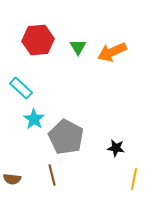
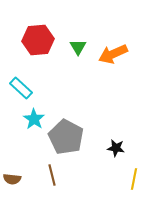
orange arrow: moved 1 px right, 2 px down
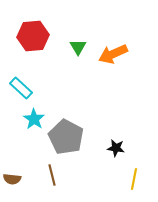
red hexagon: moved 5 px left, 4 px up
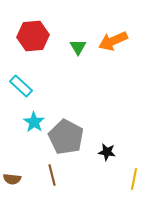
orange arrow: moved 13 px up
cyan rectangle: moved 2 px up
cyan star: moved 3 px down
black star: moved 9 px left, 4 px down
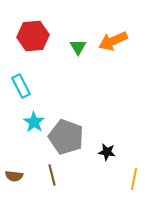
cyan rectangle: rotated 20 degrees clockwise
gray pentagon: rotated 8 degrees counterclockwise
brown semicircle: moved 2 px right, 3 px up
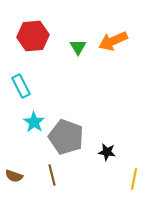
brown semicircle: rotated 12 degrees clockwise
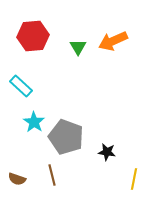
cyan rectangle: rotated 20 degrees counterclockwise
brown semicircle: moved 3 px right, 3 px down
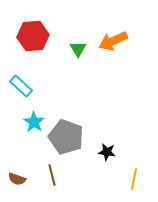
green triangle: moved 2 px down
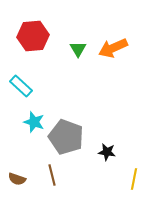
orange arrow: moved 7 px down
cyan star: rotated 15 degrees counterclockwise
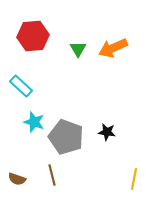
black star: moved 20 px up
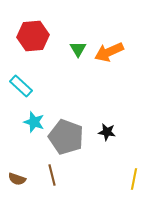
orange arrow: moved 4 px left, 4 px down
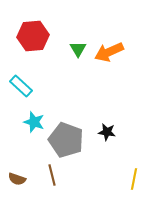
gray pentagon: moved 3 px down
